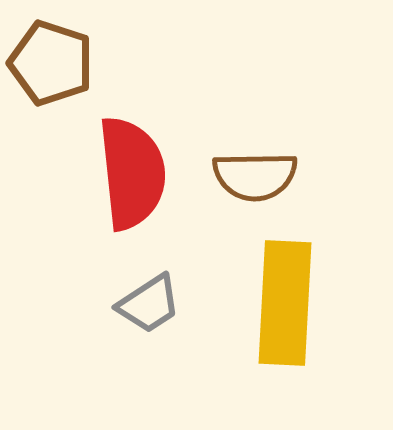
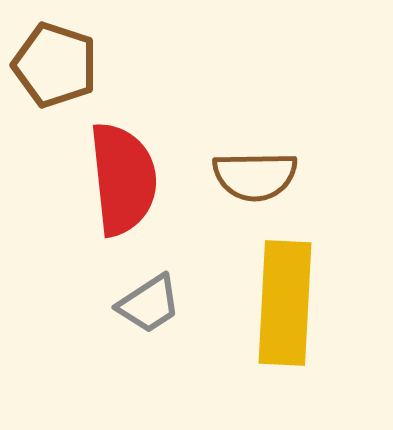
brown pentagon: moved 4 px right, 2 px down
red semicircle: moved 9 px left, 6 px down
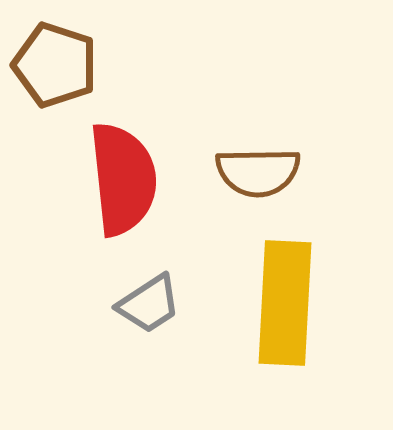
brown semicircle: moved 3 px right, 4 px up
